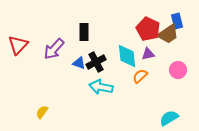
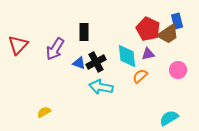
purple arrow: moved 1 px right; rotated 10 degrees counterclockwise
yellow semicircle: moved 2 px right; rotated 24 degrees clockwise
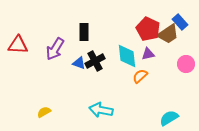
blue rectangle: moved 3 px right, 1 px down; rotated 28 degrees counterclockwise
red triangle: rotated 50 degrees clockwise
black cross: moved 1 px left, 1 px up
pink circle: moved 8 px right, 6 px up
cyan arrow: moved 23 px down
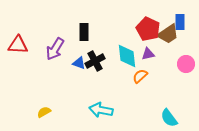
blue rectangle: rotated 42 degrees clockwise
cyan semicircle: rotated 96 degrees counterclockwise
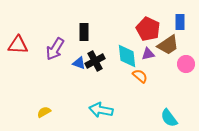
brown trapezoid: moved 11 px down
orange semicircle: rotated 84 degrees clockwise
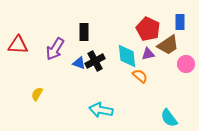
yellow semicircle: moved 7 px left, 18 px up; rotated 32 degrees counterclockwise
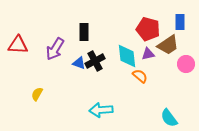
red pentagon: rotated 10 degrees counterclockwise
cyan arrow: rotated 15 degrees counterclockwise
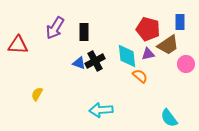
purple arrow: moved 21 px up
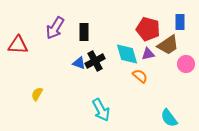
cyan diamond: moved 2 px up; rotated 10 degrees counterclockwise
cyan arrow: rotated 115 degrees counterclockwise
